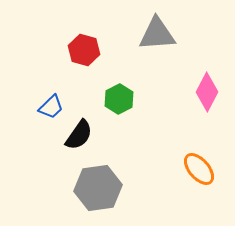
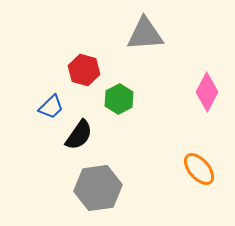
gray triangle: moved 12 px left
red hexagon: moved 20 px down
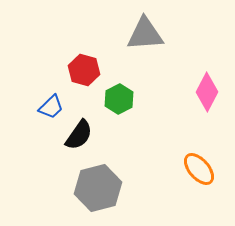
gray hexagon: rotated 6 degrees counterclockwise
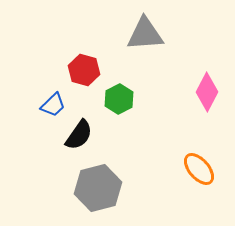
blue trapezoid: moved 2 px right, 2 px up
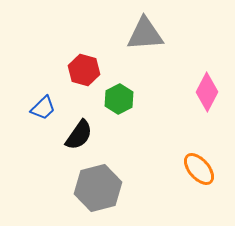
blue trapezoid: moved 10 px left, 3 px down
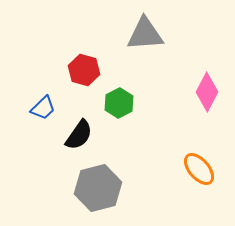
green hexagon: moved 4 px down
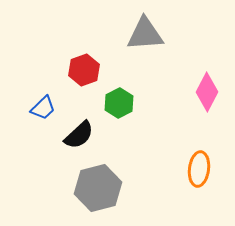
red hexagon: rotated 24 degrees clockwise
black semicircle: rotated 12 degrees clockwise
orange ellipse: rotated 48 degrees clockwise
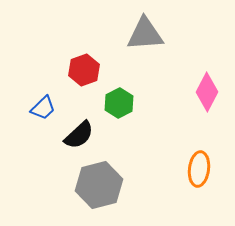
gray hexagon: moved 1 px right, 3 px up
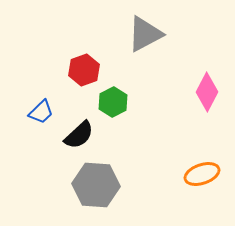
gray triangle: rotated 24 degrees counterclockwise
green hexagon: moved 6 px left, 1 px up
blue trapezoid: moved 2 px left, 4 px down
orange ellipse: moved 3 px right, 5 px down; rotated 64 degrees clockwise
gray hexagon: moved 3 px left; rotated 18 degrees clockwise
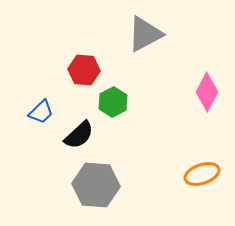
red hexagon: rotated 24 degrees clockwise
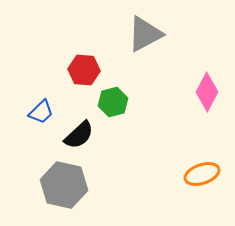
green hexagon: rotated 12 degrees clockwise
gray hexagon: moved 32 px left; rotated 9 degrees clockwise
